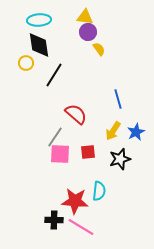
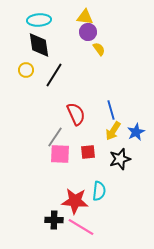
yellow circle: moved 7 px down
blue line: moved 7 px left, 11 px down
red semicircle: rotated 25 degrees clockwise
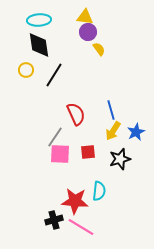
black cross: rotated 18 degrees counterclockwise
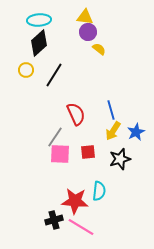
black diamond: moved 2 px up; rotated 56 degrees clockwise
yellow semicircle: rotated 16 degrees counterclockwise
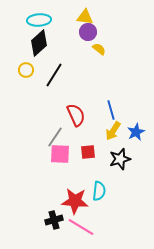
red semicircle: moved 1 px down
